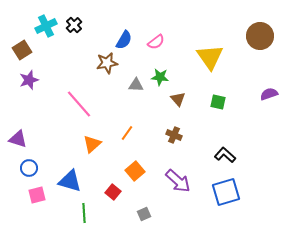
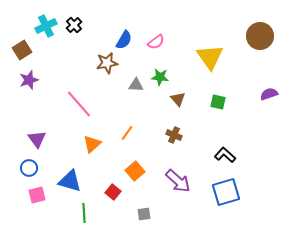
purple triangle: moved 19 px right; rotated 36 degrees clockwise
gray square: rotated 16 degrees clockwise
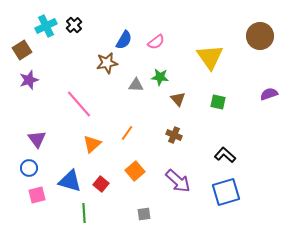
red square: moved 12 px left, 8 px up
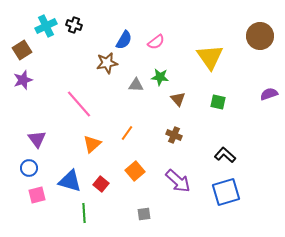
black cross: rotated 28 degrees counterclockwise
purple star: moved 6 px left
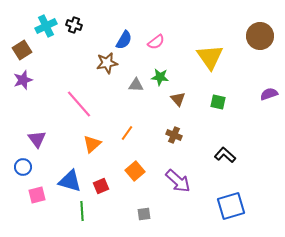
blue circle: moved 6 px left, 1 px up
red square: moved 2 px down; rotated 28 degrees clockwise
blue square: moved 5 px right, 14 px down
green line: moved 2 px left, 2 px up
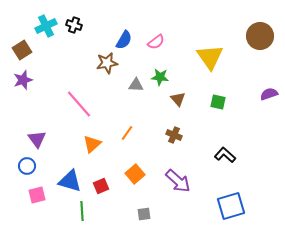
blue circle: moved 4 px right, 1 px up
orange square: moved 3 px down
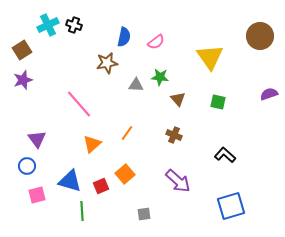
cyan cross: moved 2 px right, 1 px up
blue semicircle: moved 3 px up; rotated 18 degrees counterclockwise
orange square: moved 10 px left
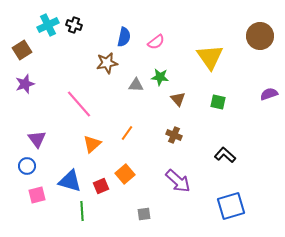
purple star: moved 2 px right, 4 px down
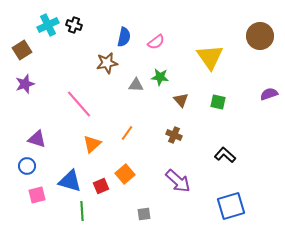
brown triangle: moved 3 px right, 1 px down
purple triangle: rotated 36 degrees counterclockwise
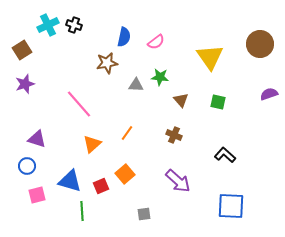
brown circle: moved 8 px down
blue square: rotated 20 degrees clockwise
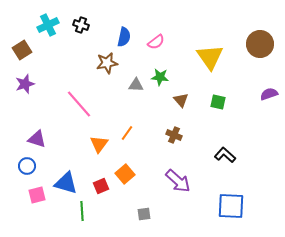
black cross: moved 7 px right
orange triangle: moved 7 px right; rotated 12 degrees counterclockwise
blue triangle: moved 4 px left, 2 px down
